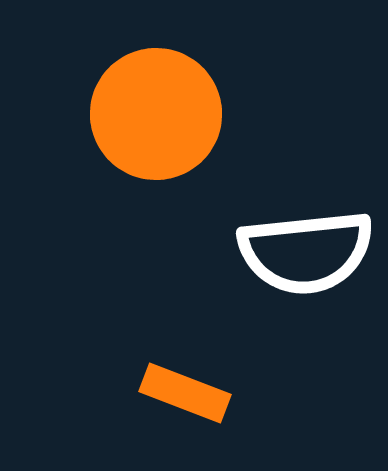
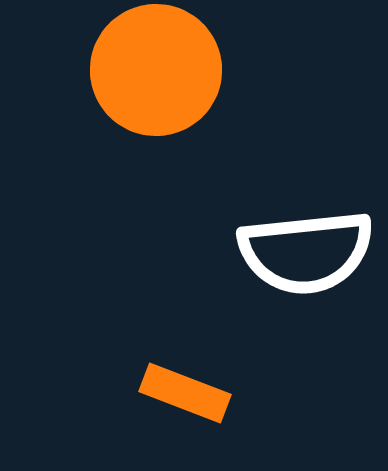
orange circle: moved 44 px up
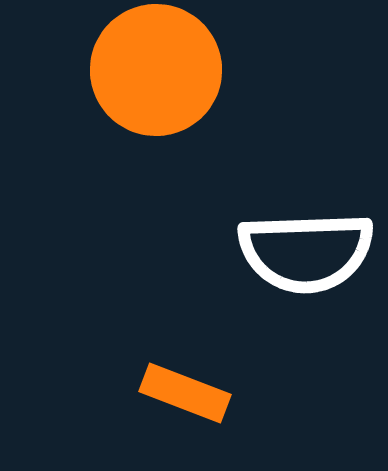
white semicircle: rotated 4 degrees clockwise
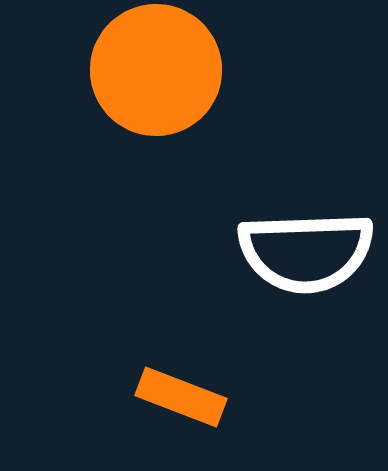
orange rectangle: moved 4 px left, 4 px down
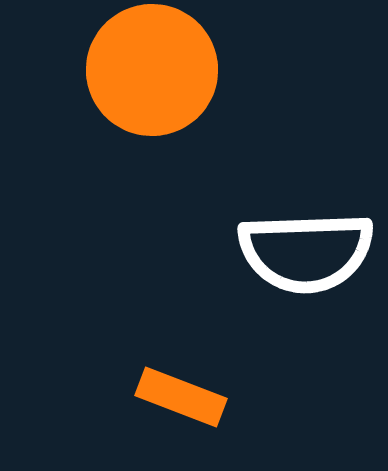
orange circle: moved 4 px left
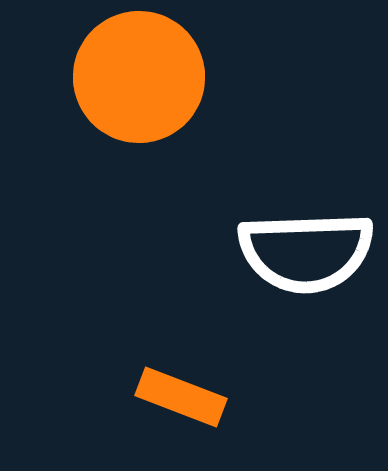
orange circle: moved 13 px left, 7 px down
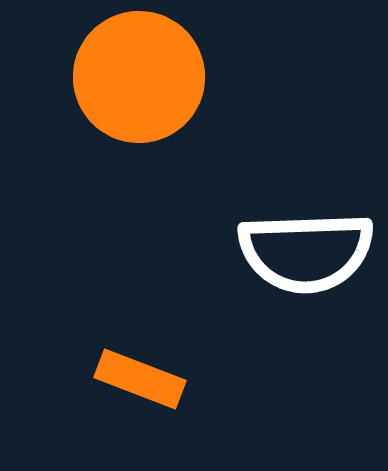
orange rectangle: moved 41 px left, 18 px up
